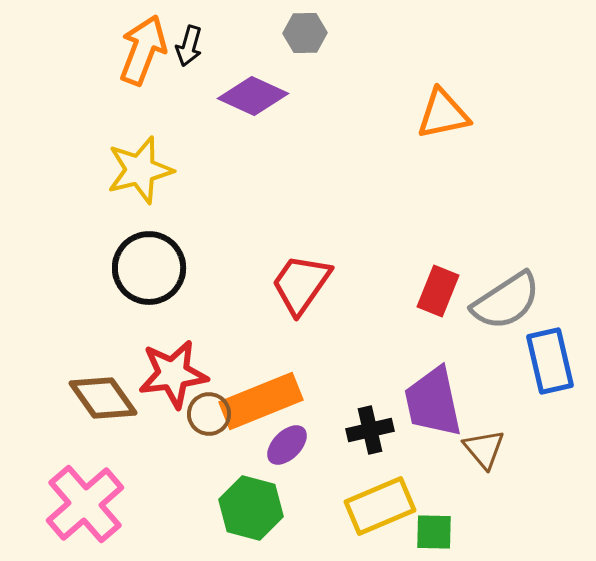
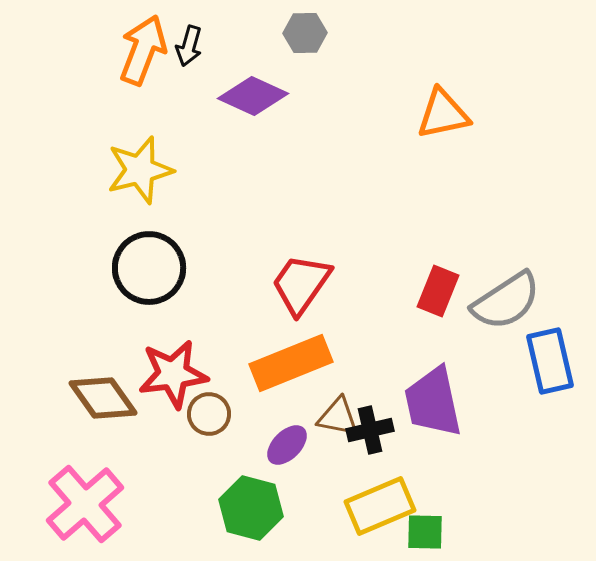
orange rectangle: moved 30 px right, 38 px up
brown triangle: moved 146 px left, 32 px up; rotated 39 degrees counterclockwise
green square: moved 9 px left
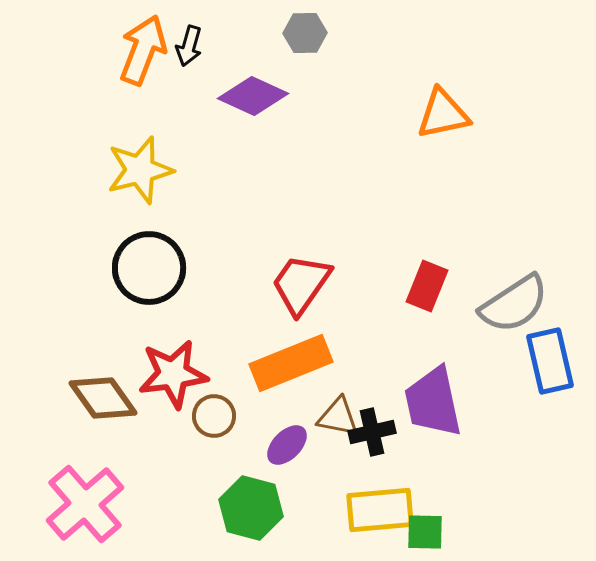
red rectangle: moved 11 px left, 5 px up
gray semicircle: moved 8 px right, 3 px down
brown circle: moved 5 px right, 2 px down
black cross: moved 2 px right, 2 px down
yellow rectangle: moved 4 px down; rotated 18 degrees clockwise
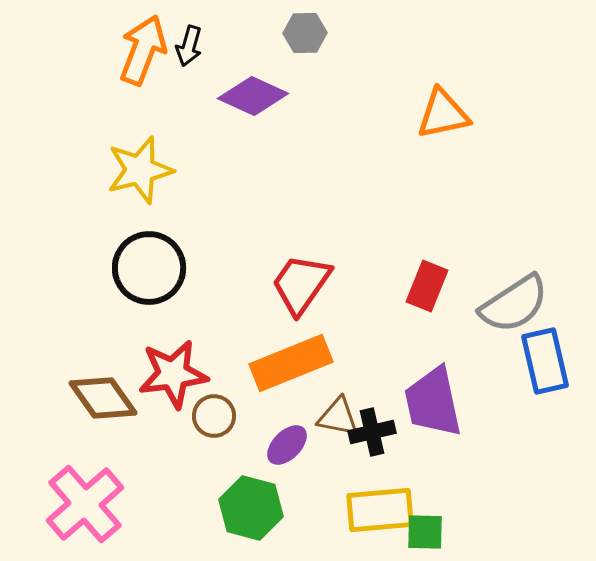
blue rectangle: moved 5 px left
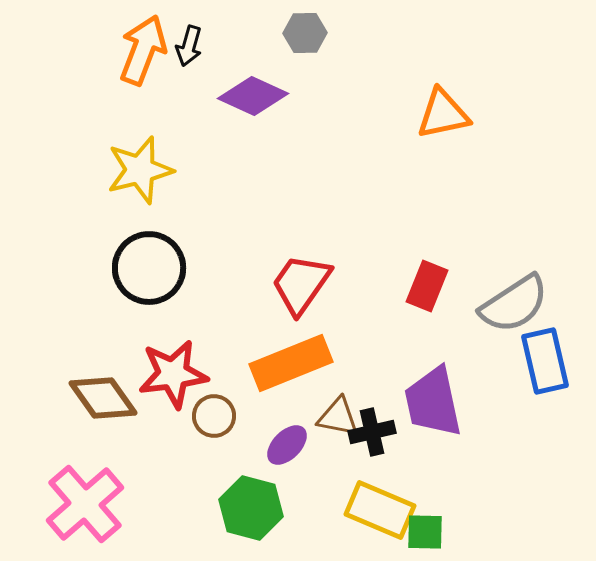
yellow rectangle: rotated 28 degrees clockwise
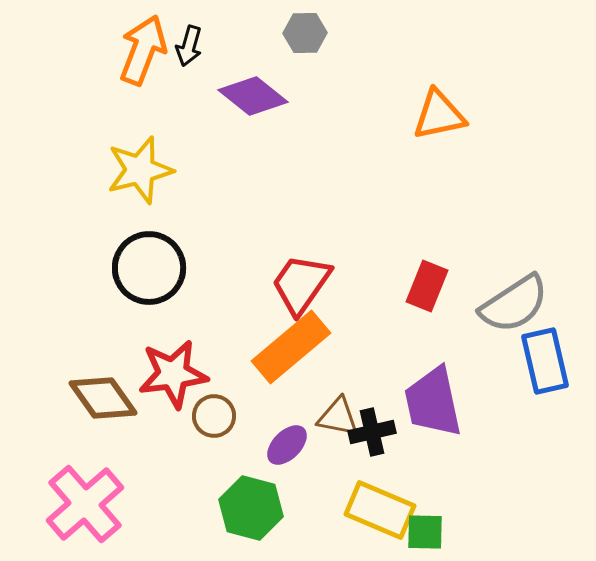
purple diamond: rotated 14 degrees clockwise
orange triangle: moved 4 px left, 1 px down
orange rectangle: moved 16 px up; rotated 18 degrees counterclockwise
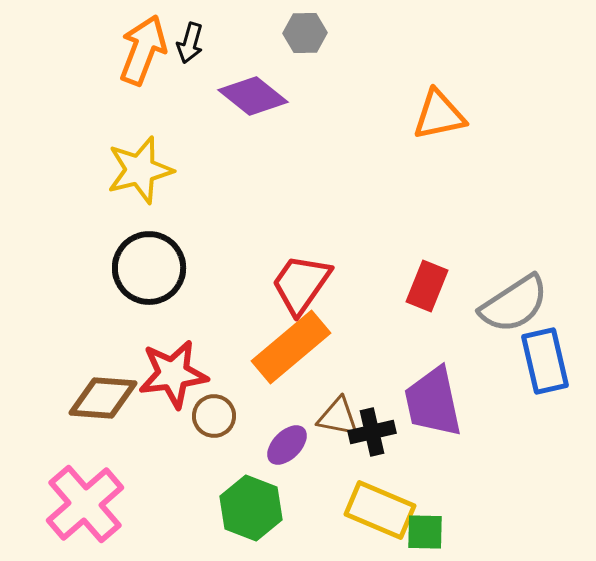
black arrow: moved 1 px right, 3 px up
brown diamond: rotated 50 degrees counterclockwise
green hexagon: rotated 6 degrees clockwise
